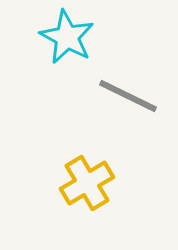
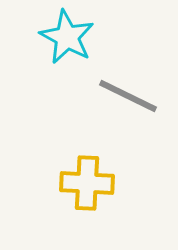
yellow cross: rotated 34 degrees clockwise
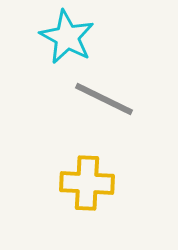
gray line: moved 24 px left, 3 px down
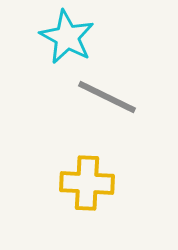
gray line: moved 3 px right, 2 px up
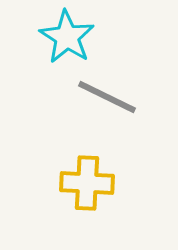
cyan star: rotated 4 degrees clockwise
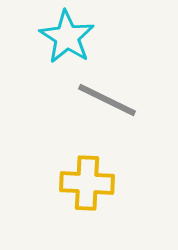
gray line: moved 3 px down
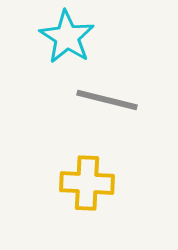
gray line: rotated 12 degrees counterclockwise
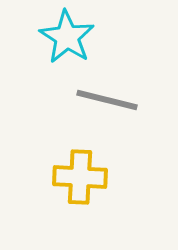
yellow cross: moved 7 px left, 6 px up
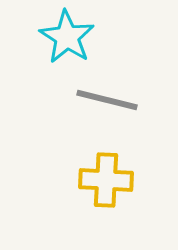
yellow cross: moved 26 px right, 3 px down
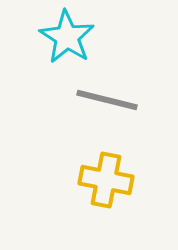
yellow cross: rotated 8 degrees clockwise
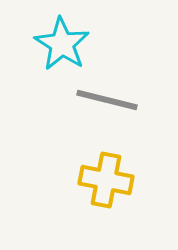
cyan star: moved 5 px left, 7 px down
